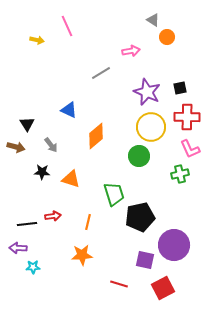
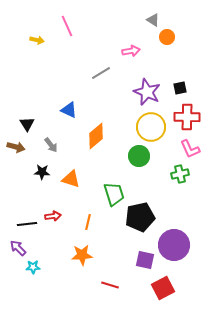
purple arrow: rotated 42 degrees clockwise
red line: moved 9 px left, 1 px down
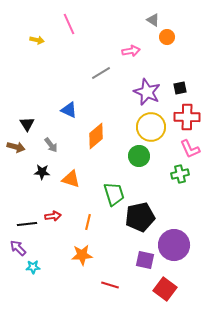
pink line: moved 2 px right, 2 px up
red square: moved 2 px right, 1 px down; rotated 25 degrees counterclockwise
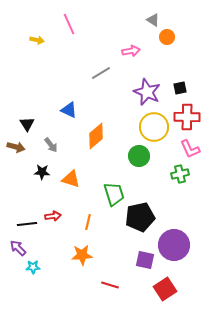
yellow circle: moved 3 px right
red square: rotated 20 degrees clockwise
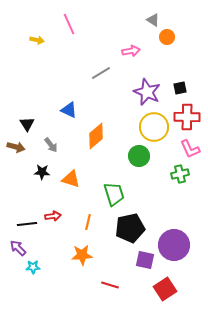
black pentagon: moved 10 px left, 11 px down
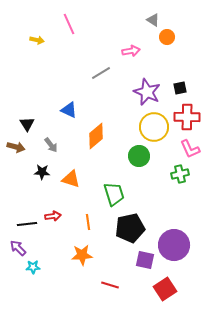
orange line: rotated 21 degrees counterclockwise
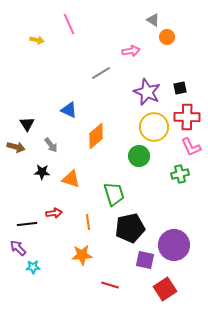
pink L-shape: moved 1 px right, 2 px up
red arrow: moved 1 px right, 3 px up
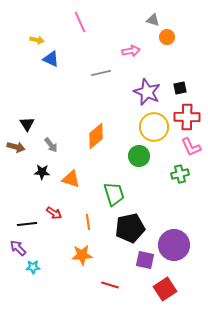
gray triangle: rotated 16 degrees counterclockwise
pink line: moved 11 px right, 2 px up
gray line: rotated 18 degrees clockwise
blue triangle: moved 18 px left, 51 px up
red arrow: rotated 42 degrees clockwise
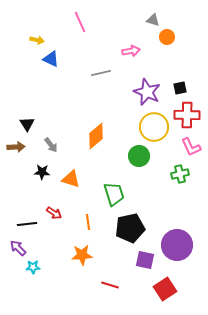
red cross: moved 2 px up
brown arrow: rotated 18 degrees counterclockwise
purple circle: moved 3 px right
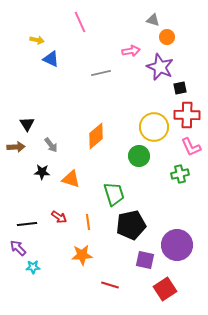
purple star: moved 13 px right, 25 px up
red arrow: moved 5 px right, 4 px down
black pentagon: moved 1 px right, 3 px up
